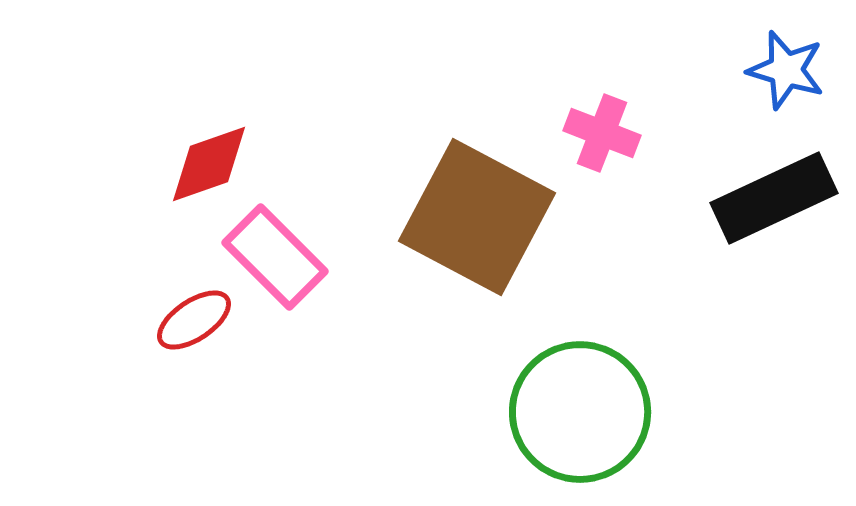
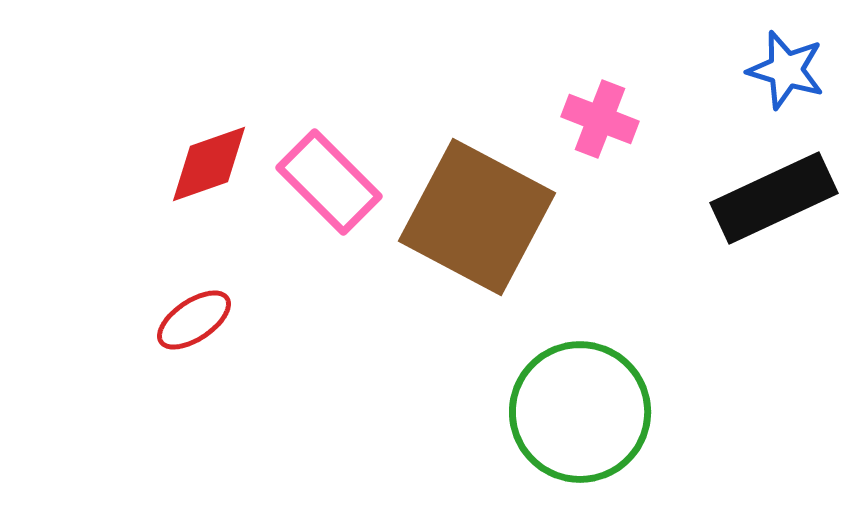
pink cross: moved 2 px left, 14 px up
pink rectangle: moved 54 px right, 75 px up
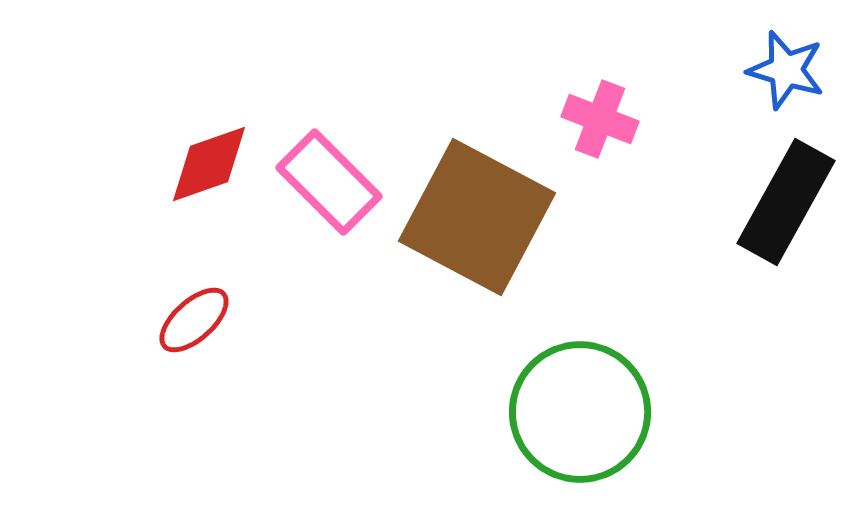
black rectangle: moved 12 px right, 4 px down; rotated 36 degrees counterclockwise
red ellipse: rotated 8 degrees counterclockwise
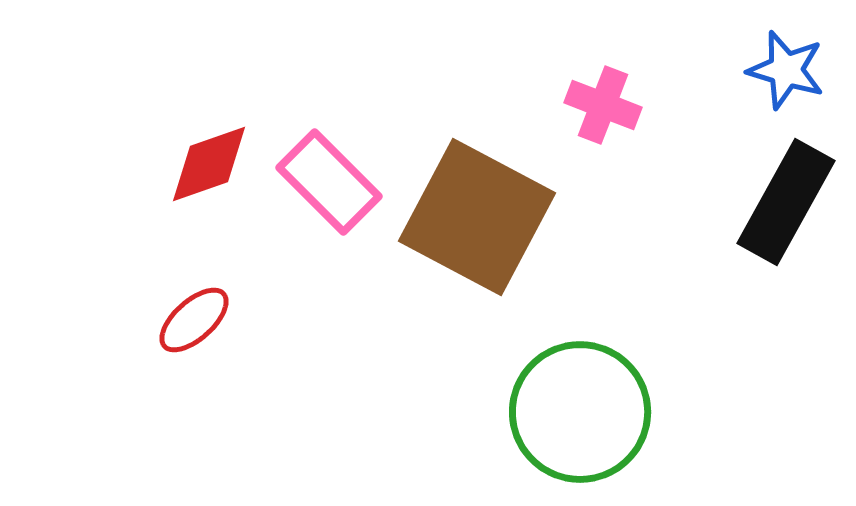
pink cross: moved 3 px right, 14 px up
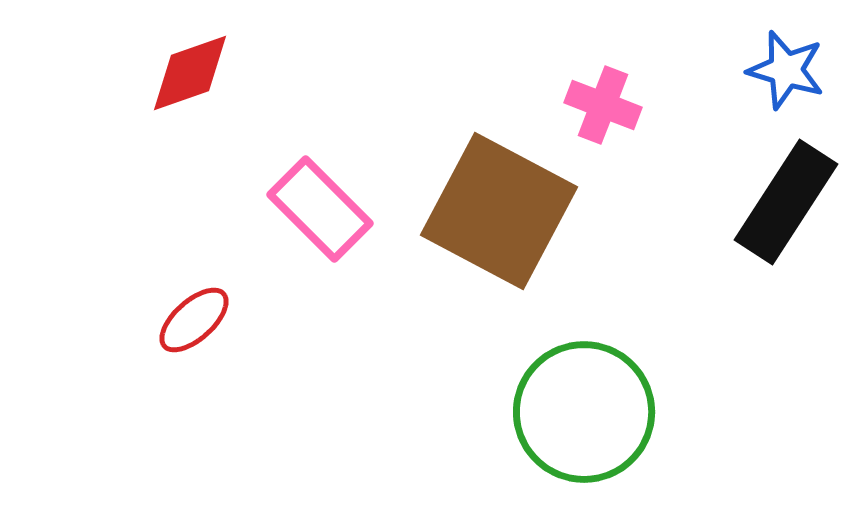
red diamond: moved 19 px left, 91 px up
pink rectangle: moved 9 px left, 27 px down
black rectangle: rotated 4 degrees clockwise
brown square: moved 22 px right, 6 px up
green circle: moved 4 px right
